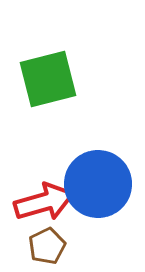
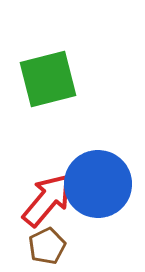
red arrow: moved 3 px right, 2 px up; rotated 34 degrees counterclockwise
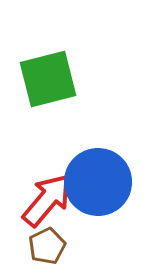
blue circle: moved 2 px up
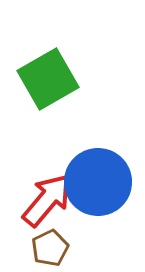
green square: rotated 16 degrees counterclockwise
brown pentagon: moved 3 px right, 2 px down
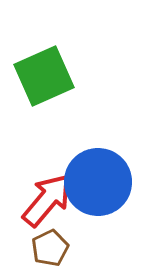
green square: moved 4 px left, 3 px up; rotated 6 degrees clockwise
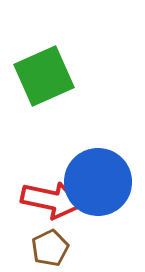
red arrow: moved 4 px right; rotated 62 degrees clockwise
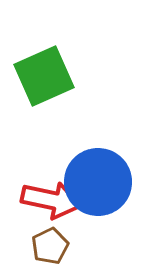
brown pentagon: moved 2 px up
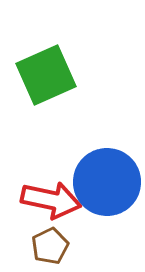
green square: moved 2 px right, 1 px up
blue circle: moved 9 px right
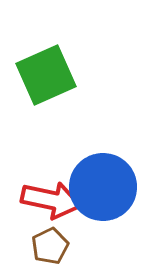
blue circle: moved 4 px left, 5 px down
